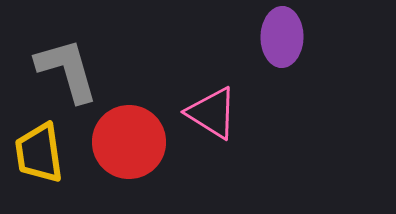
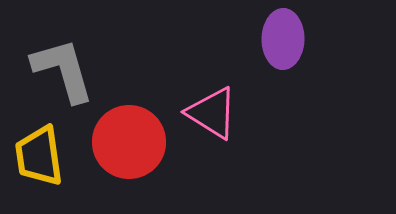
purple ellipse: moved 1 px right, 2 px down
gray L-shape: moved 4 px left
yellow trapezoid: moved 3 px down
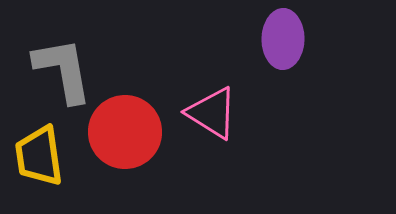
gray L-shape: rotated 6 degrees clockwise
red circle: moved 4 px left, 10 px up
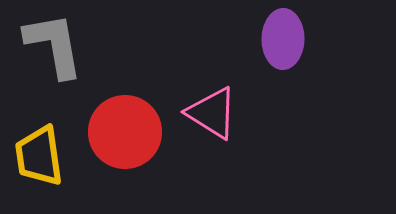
gray L-shape: moved 9 px left, 25 px up
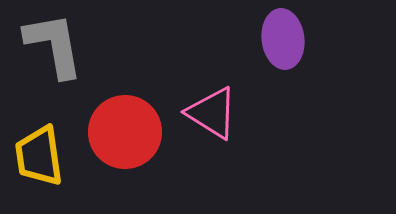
purple ellipse: rotated 8 degrees counterclockwise
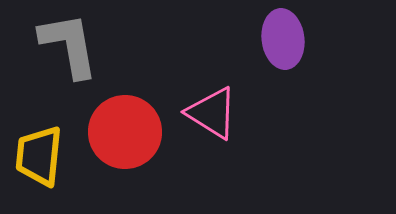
gray L-shape: moved 15 px right
yellow trapezoid: rotated 14 degrees clockwise
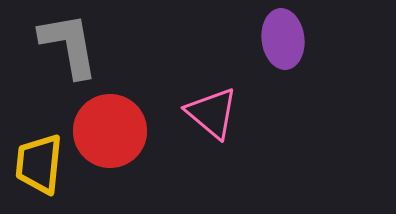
pink triangle: rotated 8 degrees clockwise
red circle: moved 15 px left, 1 px up
yellow trapezoid: moved 8 px down
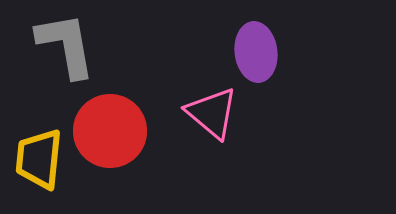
purple ellipse: moved 27 px left, 13 px down
gray L-shape: moved 3 px left
yellow trapezoid: moved 5 px up
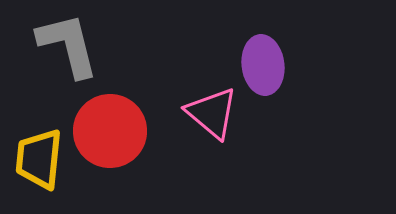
gray L-shape: moved 2 px right; rotated 4 degrees counterclockwise
purple ellipse: moved 7 px right, 13 px down
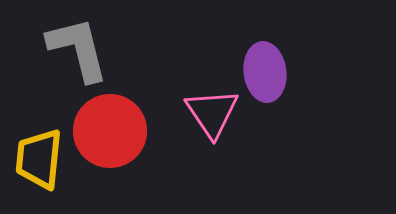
gray L-shape: moved 10 px right, 4 px down
purple ellipse: moved 2 px right, 7 px down
pink triangle: rotated 16 degrees clockwise
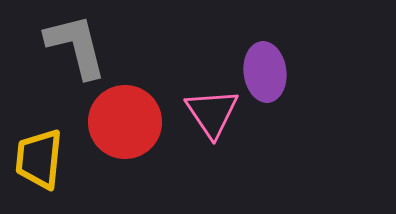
gray L-shape: moved 2 px left, 3 px up
red circle: moved 15 px right, 9 px up
